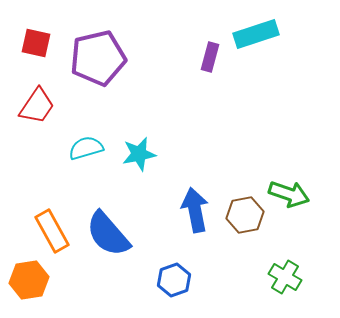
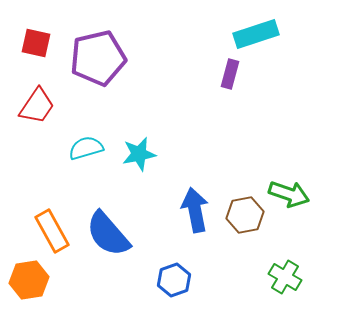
purple rectangle: moved 20 px right, 17 px down
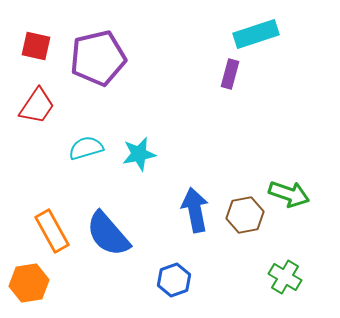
red square: moved 3 px down
orange hexagon: moved 3 px down
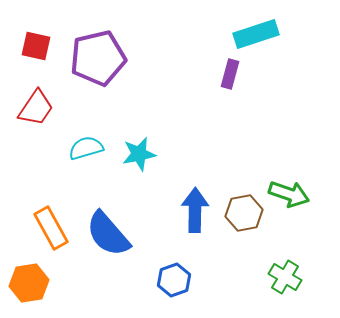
red trapezoid: moved 1 px left, 2 px down
blue arrow: rotated 12 degrees clockwise
brown hexagon: moved 1 px left, 2 px up
orange rectangle: moved 1 px left, 3 px up
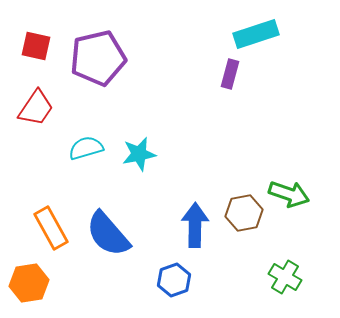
blue arrow: moved 15 px down
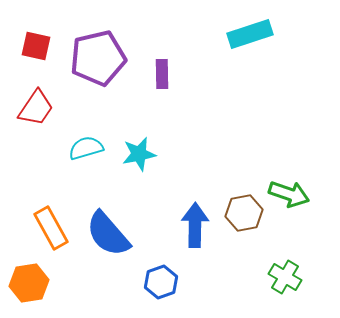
cyan rectangle: moved 6 px left
purple rectangle: moved 68 px left; rotated 16 degrees counterclockwise
blue hexagon: moved 13 px left, 2 px down
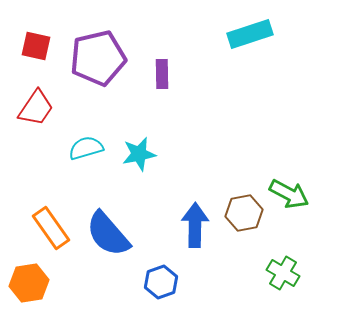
green arrow: rotated 9 degrees clockwise
orange rectangle: rotated 6 degrees counterclockwise
green cross: moved 2 px left, 4 px up
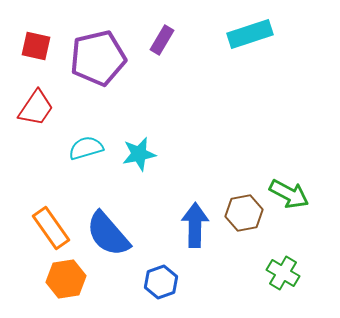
purple rectangle: moved 34 px up; rotated 32 degrees clockwise
orange hexagon: moved 37 px right, 4 px up
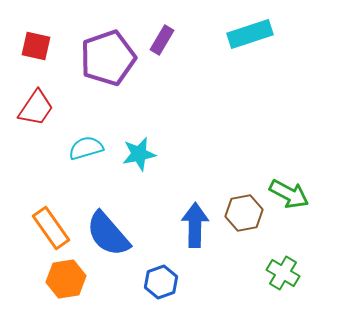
purple pentagon: moved 10 px right; rotated 6 degrees counterclockwise
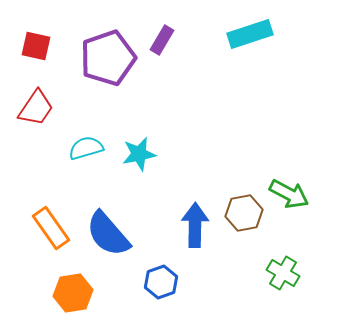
orange hexagon: moved 7 px right, 14 px down
